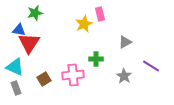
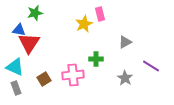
gray star: moved 1 px right, 2 px down
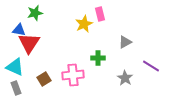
green cross: moved 2 px right, 1 px up
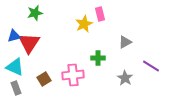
blue triangle: moved 5 px left, 6 px down; rotated 24 degrees counterclockwise
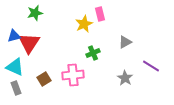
green cross: moved 5 px left, 5 px up; rotated 24 degrees counterclockwise
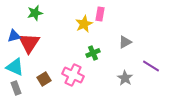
pink rectangle: rotated 24 degrees clockwise
pink cross: rotated 30 degrees clockwise
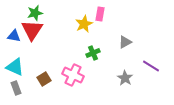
blue triangle: rotated 24 degrees clockwise
red triangle: moved 3 px right, 13 px up
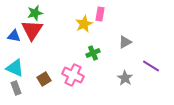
cyan triangle: moved 1 px down
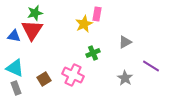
pink rectangle: moved 3 px left
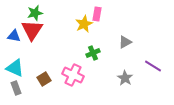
purple line: moved 2 px right
